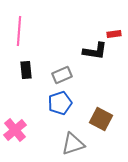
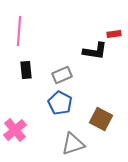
blue pentagon: rotated 25 degrees counterclockwise
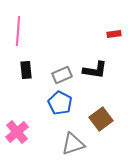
pink line: moved 1 px left
black L-shape: moved 19 px down
brown square: rotated 25 degrees clockwise
pink cross: moved 2 px right, 2 px down
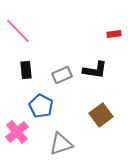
pink line: rotated 48 degrees counterclockwise
blue pentagon: moved 19 px left, 3 px down
brown square: moved 4 px up
gray triangle: moved 12 px left
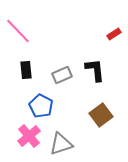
red rectangle: rotated 24 degrees counterclockwise
black L-shape: rotated 105 degrees counterclockwise
pink cross: moved 12 px right, 4 px down
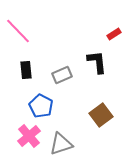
black L-shape: moved 2 px right, 8 px up
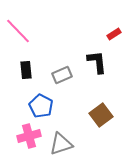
pink cross: rotated 25 degrees clockwise
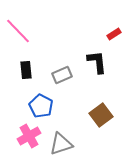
pink cross: rotated 15 degrees counterclockwise
